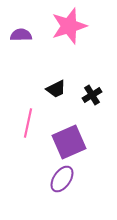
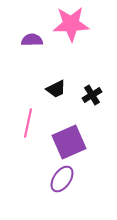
pink star: moved 2 px right, 2 px up; rotated 15 degrees clockwise
purple semicircle: moved 11 px right, 5 px down
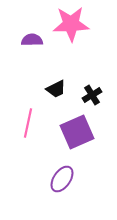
purple square: moved 8 px right, 10 px up
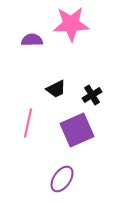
purple square: moved 2 px up
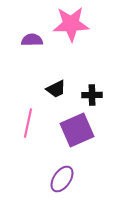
black cross: rotated 30 degrees clockwise
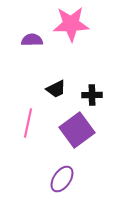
purple square: rotated 12 degrees counterclockwise
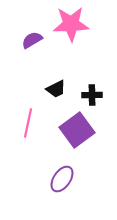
purple semicircle: rotated 30 degrees counterclockwise
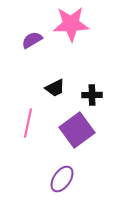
black trapezoid: moved 1 px left, 1 px up
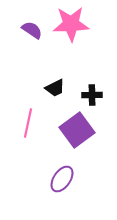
purple semicircle: moved 10 px up; rotated 65 degrees clockwise
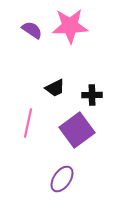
pink star: moved 1 px left, 2 px down
